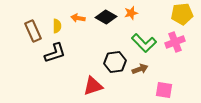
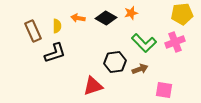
black diamond: moved 1 px down
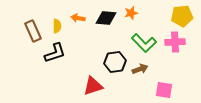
yellow pentagon: moved 2 px down
black diamond: rotated 25 degrees counterclockwise
pink cross: rotated 18 degrees clockwise
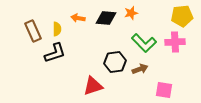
yellow semicircle: moved 3 px down
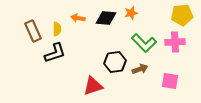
yellow pentagon: moved 1 px up
pink square: moved 6 px right, 9 px up
